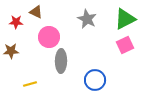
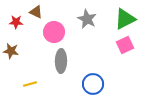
pink circle: moved 5 px right, 5 px up
brown star: rotated 14 degrees clockwise
blue circle: moved 2 px left, 4 px down
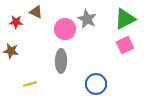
pink circle: moved 11 px right, 3 px up
blue circle: moved 3 px right
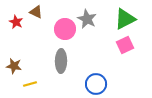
red star: rotated 24 degrees clockwise
brown star: moved 3 px right, 15 px down
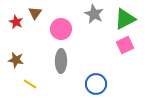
brown triangle: moved 1 px left, 1 px down; rotated 40 degrees clockwise
gray star: moved 7 px right, 5 px up
pink circle: moved 4 px left
brown star: moved 2 px right, 6 px up
yellow line: rotated 48 degrees clockwise
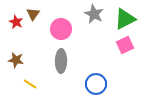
brown triangle: moved 2 px left, 1 px down
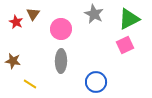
green triangle: moved 4 px right
brown star: moved 3 px left, 1 px down
blue circle: moved 2 px up
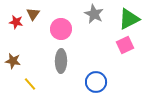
red star: rotated 16 degrees counterclockwise
yellow line: rotated 16 degrees clockwise
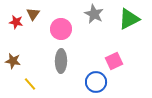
pink square: moved 11 px left, 16 px down
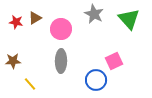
brown triangle: moved 2 px right, 4 px down; rotated 24 degrees clockwise
green triangle: rotated 45 degrees counterclockwise
brown star: rotated 14 degrees counterclockwise
blue circle: moved 2 px up
